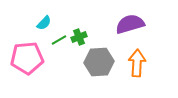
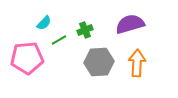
green cross: moved 6 px right, 7 px up
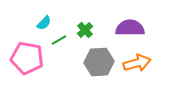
purple semicircle: moved 4 px down; rotated 16 degrees clockwise
green cross: rotated 21 degrees counterclockwise
pink pentagon: rotated 16 degrees clockwise
orange arrow: rotated 72 degrees clockwise
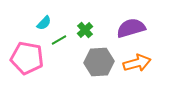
purple semicircle: moved 1 px right; rotated 16 degrees counterclockwise
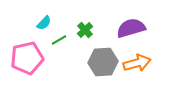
pink pentagon: rotated 24 degrees counterclockwise
gray hexagon: moved 4 px right
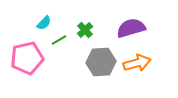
gray hexagon: moved 2 px left
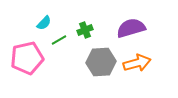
green cross: rotated 21 degrees clockwise
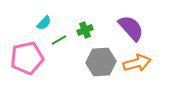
purple semicircle: rotated 64 degrees clockwise
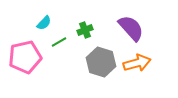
green line: moved 2 px down
pink pentagon: moved 2 px left, 1 px up
gray hexagon: rotated 20 degrees clockwise
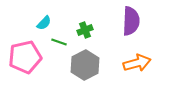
purple semicircle: moved 7 px up; rotated 44 degrees clockwise
green line: rotated 49 degrees clockwise
gray hexagon: moved 16 px left, 3 px down; rotated 16 degrees clockwise
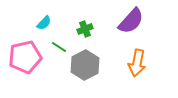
purple semicircle: rotated 40 degrees clockwise
green cross: moved 1 px up
green line: moved 5 px down; rotated 14 degrees clockwise
orange arrow: rotated 116 degrees clockwise
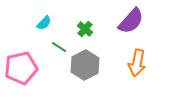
green cross: rotated 28 degrees counterclockwise
pink pentagon: moved 4 px left, 11 px down
